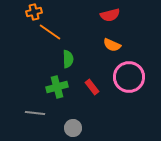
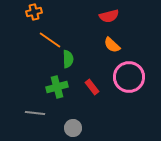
red semicircle: moved 1 px left, 1 px down
orange line: moved 8 px down
orange semicircle: rotated 18 degrees clockwise
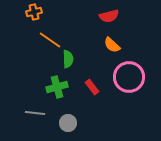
gray circle: moved 5 px left, 5 px up
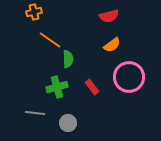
orange semicircle: rotated 78 degrees counterclockwise
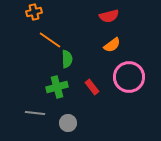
green semicircle: moved 1 px left
